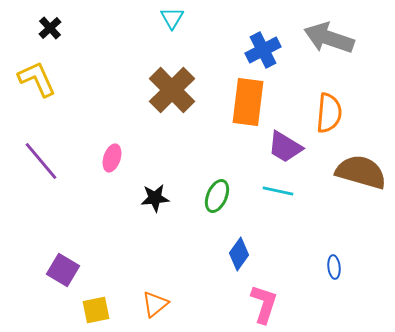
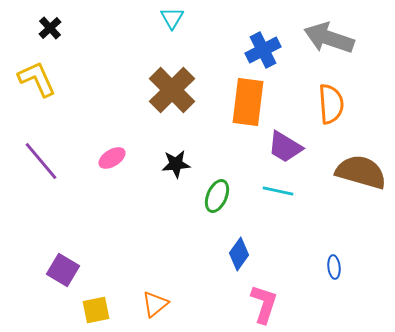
orange semicircle: moved 2 px right, 9 px up; rotated 9 degrees counterclockwise
pink ellipse: rotated 40 degrees clockwise
black star: moved 21 px right, 34 px up
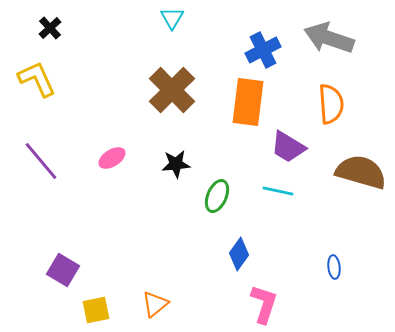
purple trapezoid: moved 3 px right
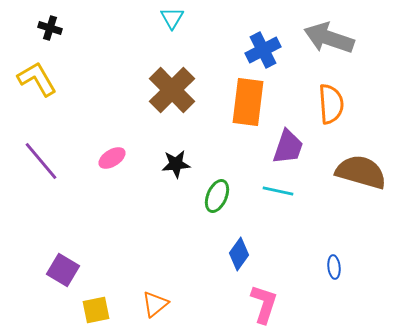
black cross: rotated 30 degrees counterclockwise
yellow L-shape: rotated 6 degrees counterclockwise
purple trapezoid: rotated 102 degrees counterclockwise
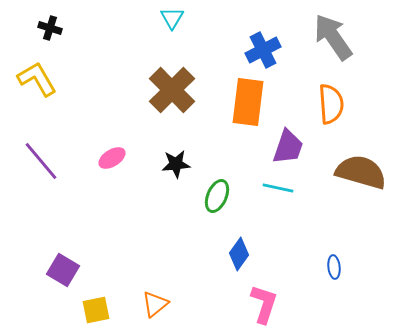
gray arrow: moved 4 px right, 1 px up; rotated 36 degrees clockwise
cyan line: moved 3 px up
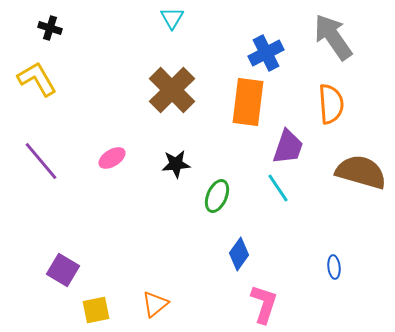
blue cross: moved 3 px right, 3 px down
cyan line: rotated 44 degrees clockwise
